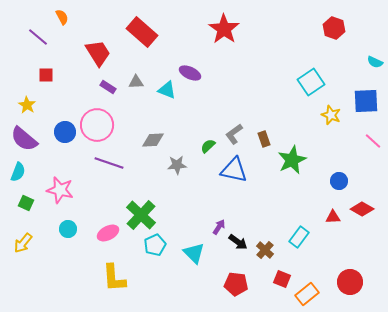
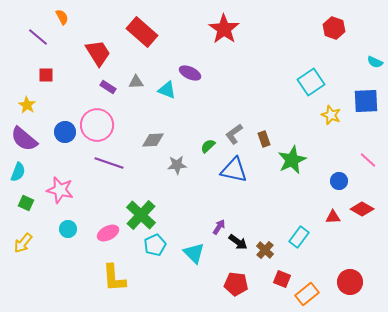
pink line at (373, 141): moved 5 px left, 19 px down
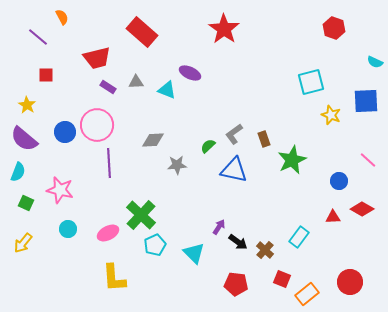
red trapezoid at (98, 53): moved 1 px left, 5 px down; rotated 108 degrees clockwise
cyan square at (311, 82): rotated 20 degrees clockwise
purple line at (109, 163): rotated 68 degrees clockwise
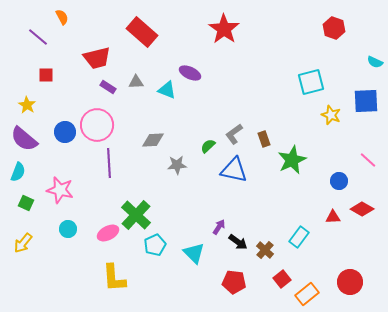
green cross at (141, 215): moved 5 px left
red square at (282, 279): rotated 30 degrees clockwise
red pentagon at (236, 284): moved 2 px left, 2 px up
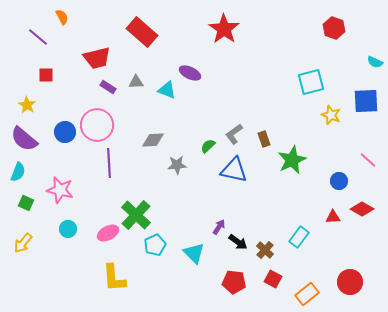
red square at (282, 279): moved 9 px left; rotated 24 degrees counterclockwise
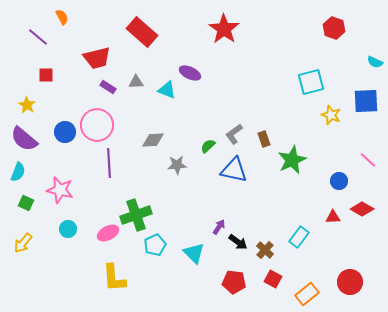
green cross at (136, 215): rotated 28 degrees clockwise
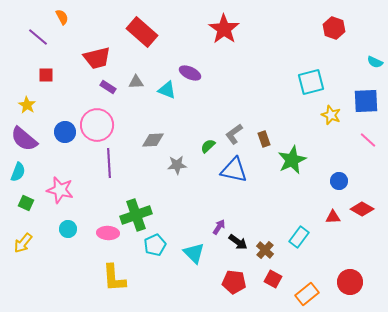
pink line at (368, 160): moved 20 px up
pink ellipse at (108, 233): rotated 30 degrees clockwise
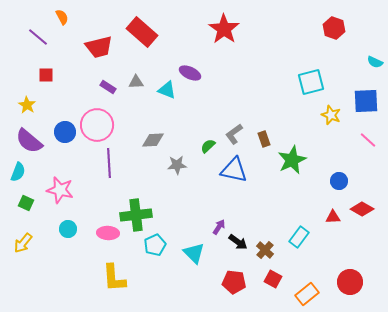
red trapezoid at (97, 58): moved 2 px right, 11 px up
purple semicircle at (24, 139): moved 5 px right, 2 px down
green cross at (136, 215): rotated 12 degrees clockwise
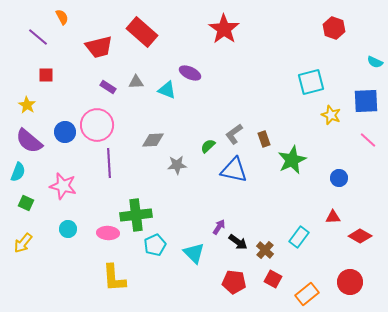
blue circle at (339, 181): moved 3 px up
pink star at (60, 190): moved 3 px right, 4 px up
red diamond at (362, 209): moved 2 px left, 27 px down
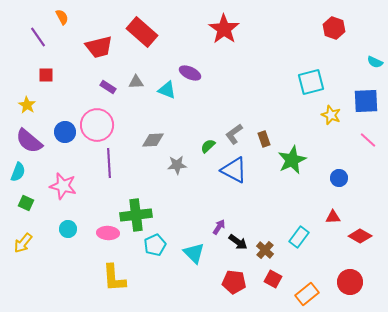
purple line at (38, 37): rotated 15 degrees clockwise
blue triangle at (234, 170): rotated 16 degrees clockwise
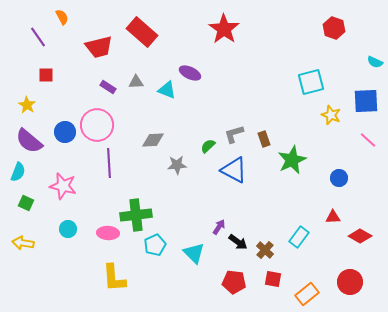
gray L-shape at (234, 134): rotated 20 degrees clockwise
yellow arrow at (23, 243): rotated 60 degrees clockwise
red square at (273, 279): rotated 18 degrees counterclockwise
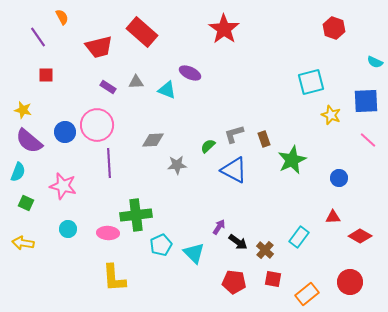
yellow star at (27, 105): moved 4 px left, 5 px down; rotated 18 degrees counterclockwise
cyan pentagon at (155, 245): moved 6 px right
